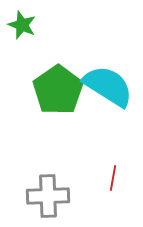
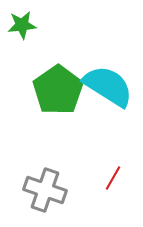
green star: rotated 28 degrees counterclockwise
red line: rotated 20 degrees clockwise
gray cross: moved 3 px left, 6 px up; rotated 21 degrees clockwise
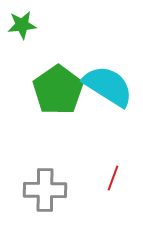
red line: rotated 10 degrees counterclockwise
gray cross: rotated 18 degrees counterclockwise
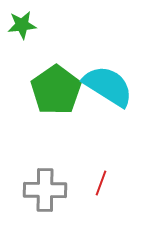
green pentagon: moved 2 px left
red line: moved 12 px left, 5 px down
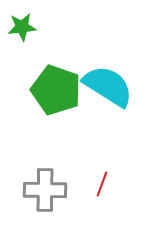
green star: moved 2 px down
green pentagon: rotated 18 degrees counterclockwise
red line: moved 1 px right, 1 px down
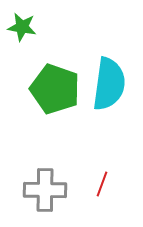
green star: rotated 16 degrees clockwise
cyan semicircle: moved 1 px right, 2 px up; rotated 66 degrees clockwise
green pentagon: moved 1 px left, 1 px up
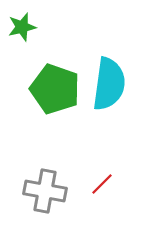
green star: rotated 24 degrees counterclockwise
red line: rotated 25 degrees clockwise
gray cross: moved 1 px down; rotated 9 degrees clockwise
